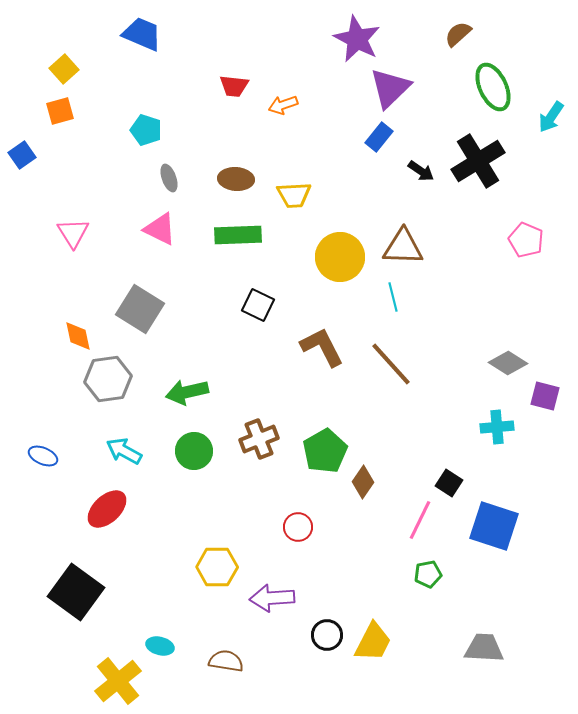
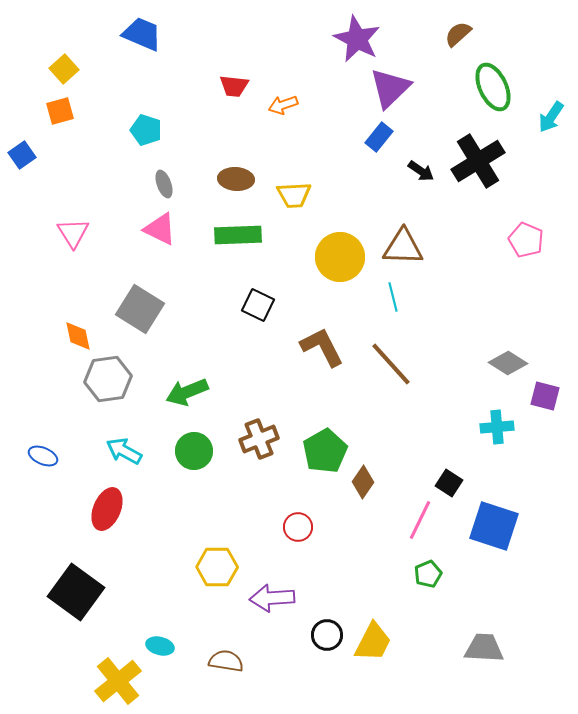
gray ellipse at (169, 178): moved 5 px left, 6 px down
green arrow at (187, 392): rotated 9 degrees counterclockwise
red ellipse at (107, 509): rotated 24 degrees counterclockwise
green pentagon at (428, 574): rotated 12 degrees counterclockwise
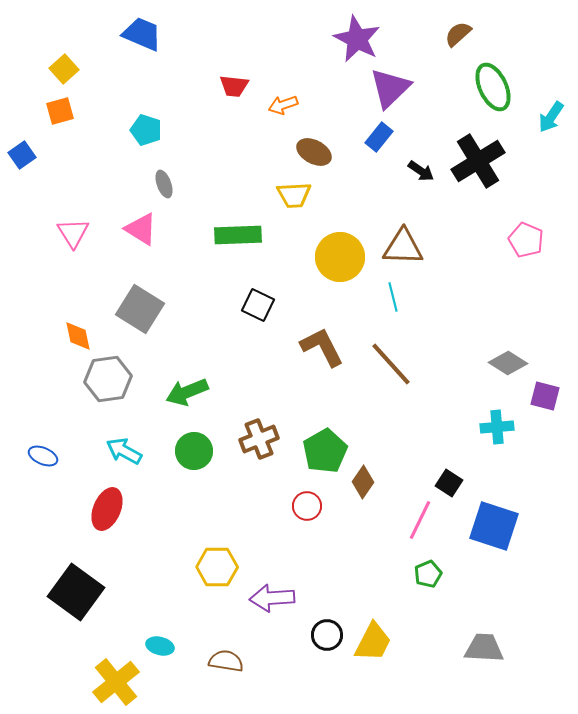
brown ellipse at (236, 179): moved 78 px right, 27 px up; rotated 24 degrees clockwise
pink triangle at (160, 229): moved 19 px left; rotated 6 degrees clockwise
red circle at (298, 527): moved 9 px right, 21 px up
yellow cross at (118, 681): moved 2 px left, 1 px down
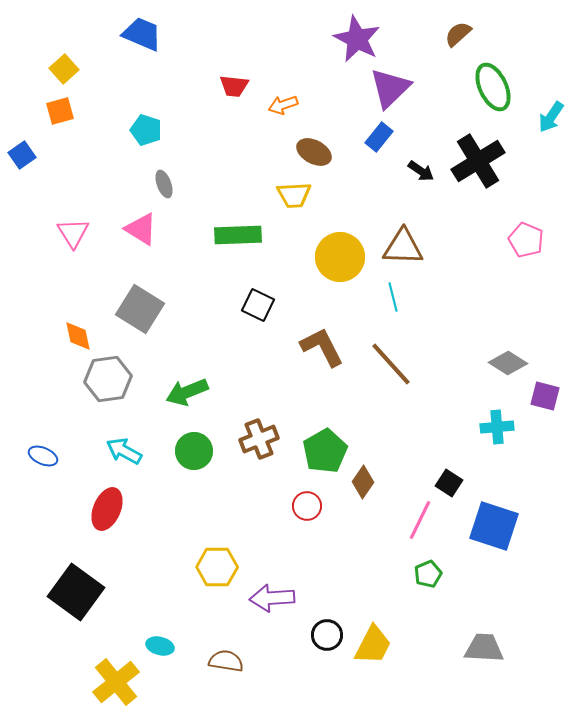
yellow trapezoid at (373, 642): moved 3 px down
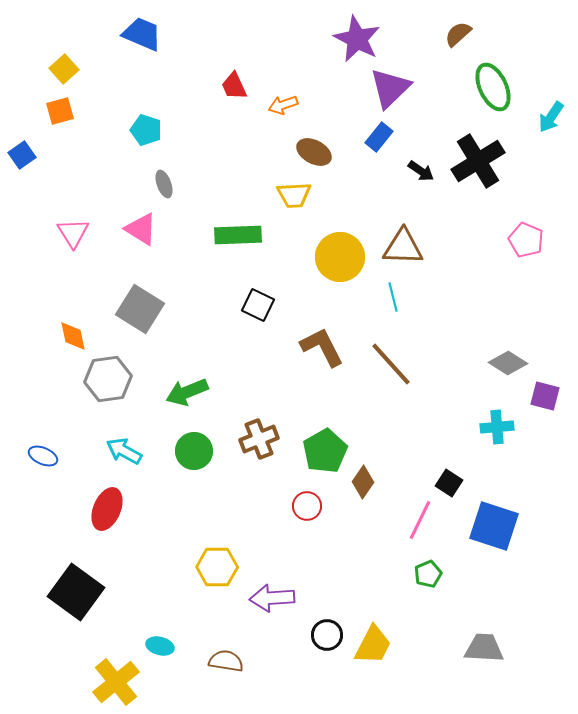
red trapezoid at (234, 86): rotated 60 degrees clockwise
orange diamond at (78, 336): moved 5 px left
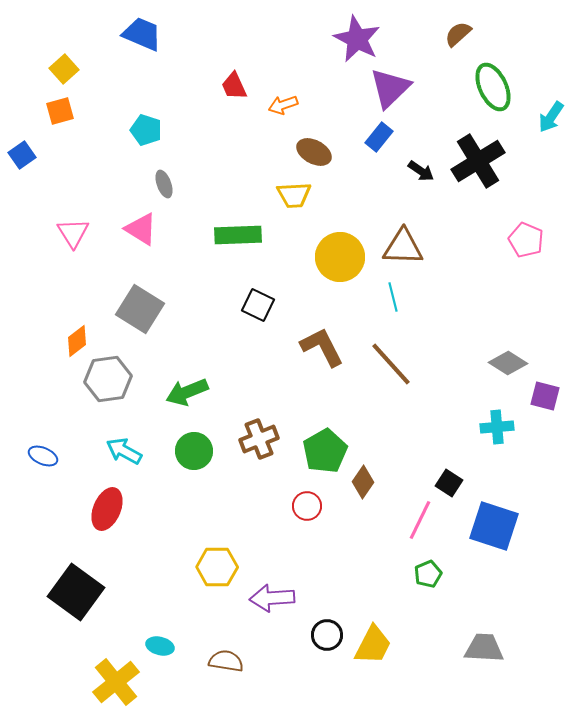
orange diamond at (73, 336): moved 4 px right, 5 px down; rotated 64 degrees clockwise
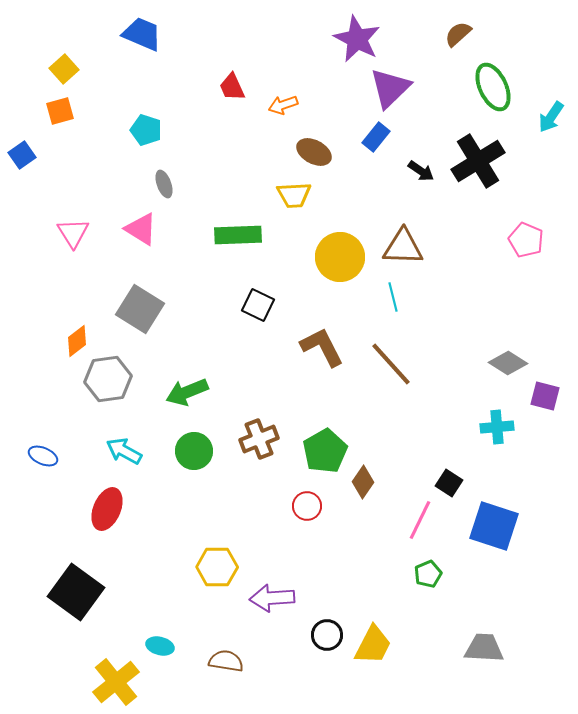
red trapezoid at (234, 86): moved 2 px left, 1 px down
blue rectangle at (379, 137): moved 3 px left
